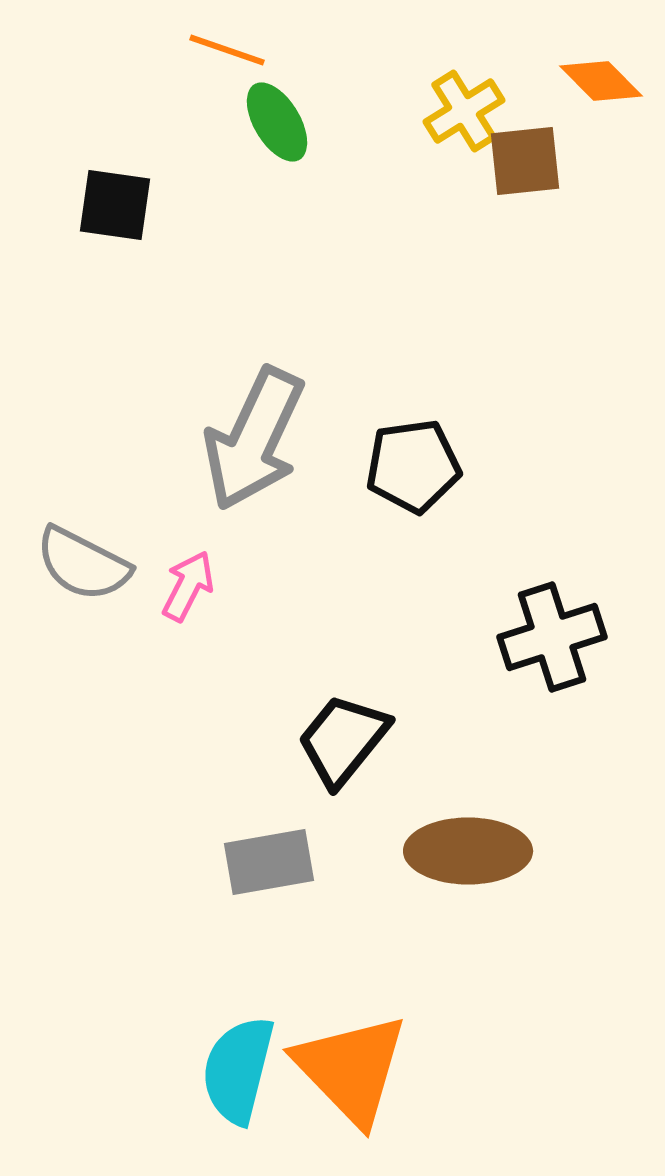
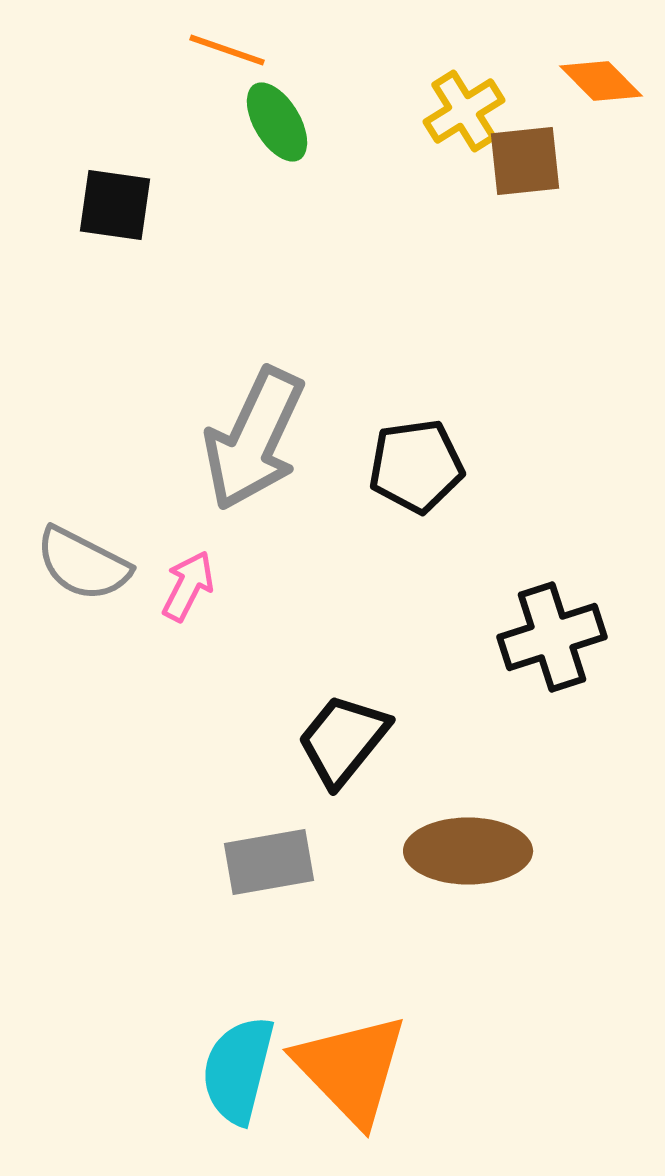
black pentagon: moved 3 px right
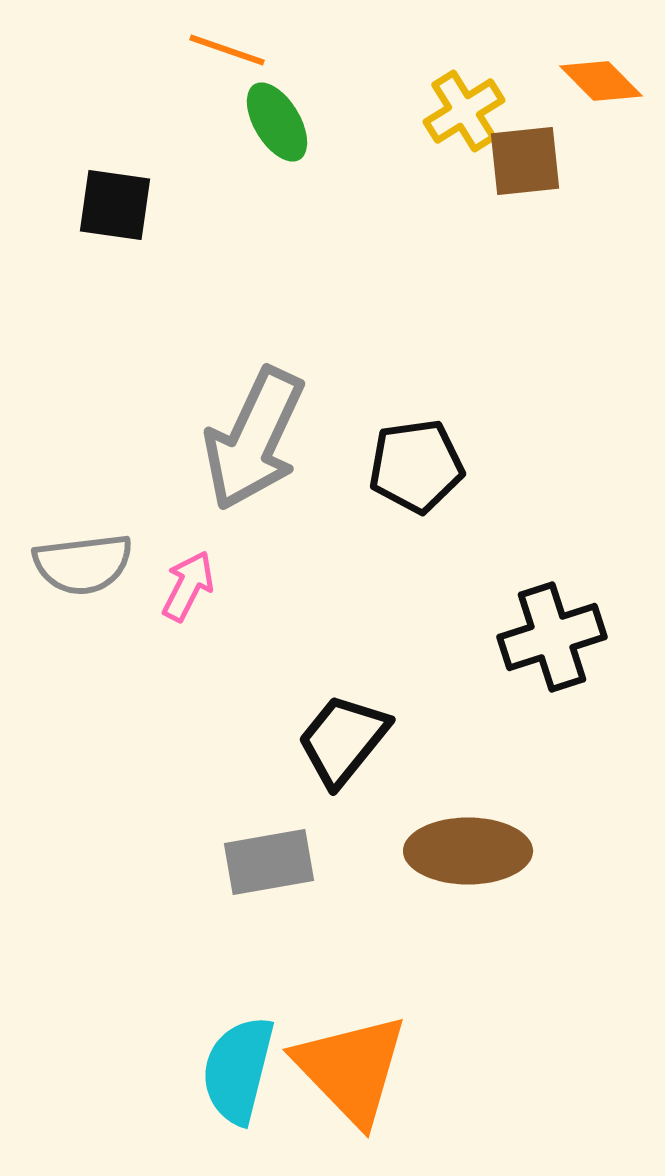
gray semicircle: rotated 34 degrees counterclockwise
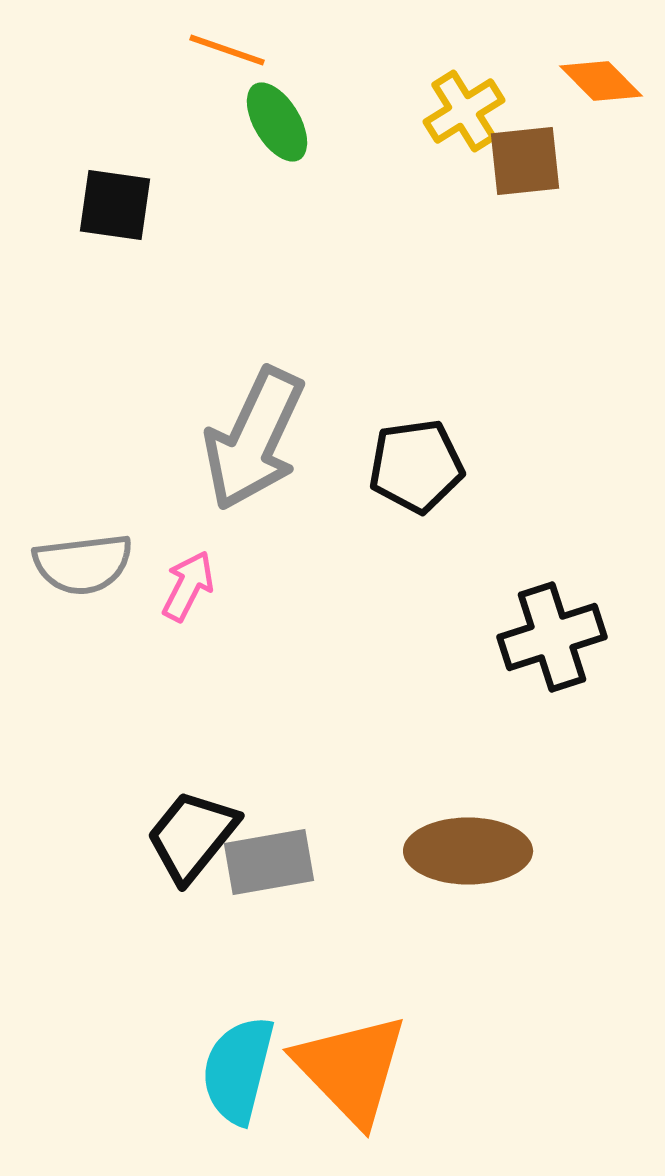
black trapezoid: moved 151 px left, 96 px down
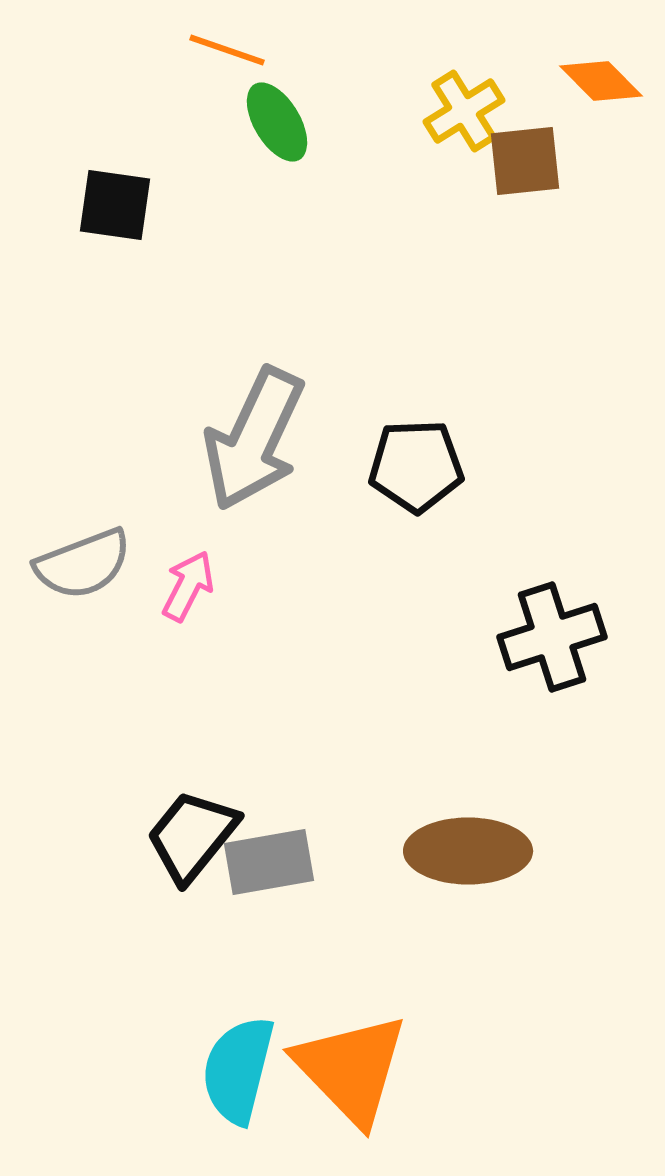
black pentagon: rotated 6 degrees clockwise
gray semicircle: rotated 14 degrees counterclockwise
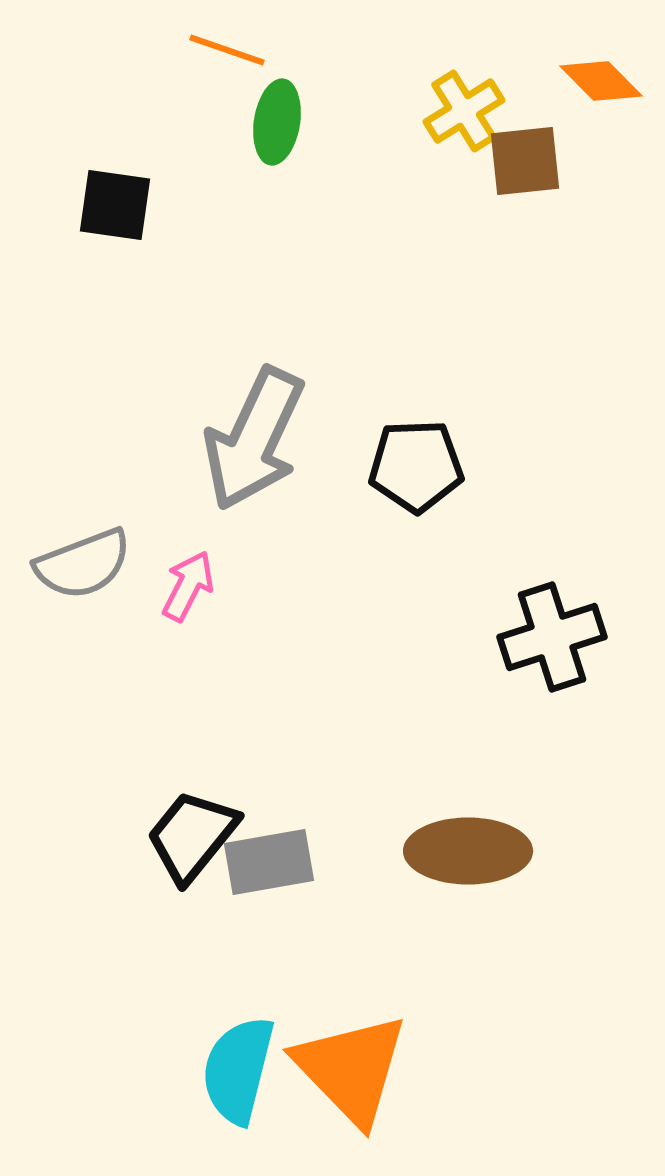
green ellipse: rotated 40 degrees clockwise
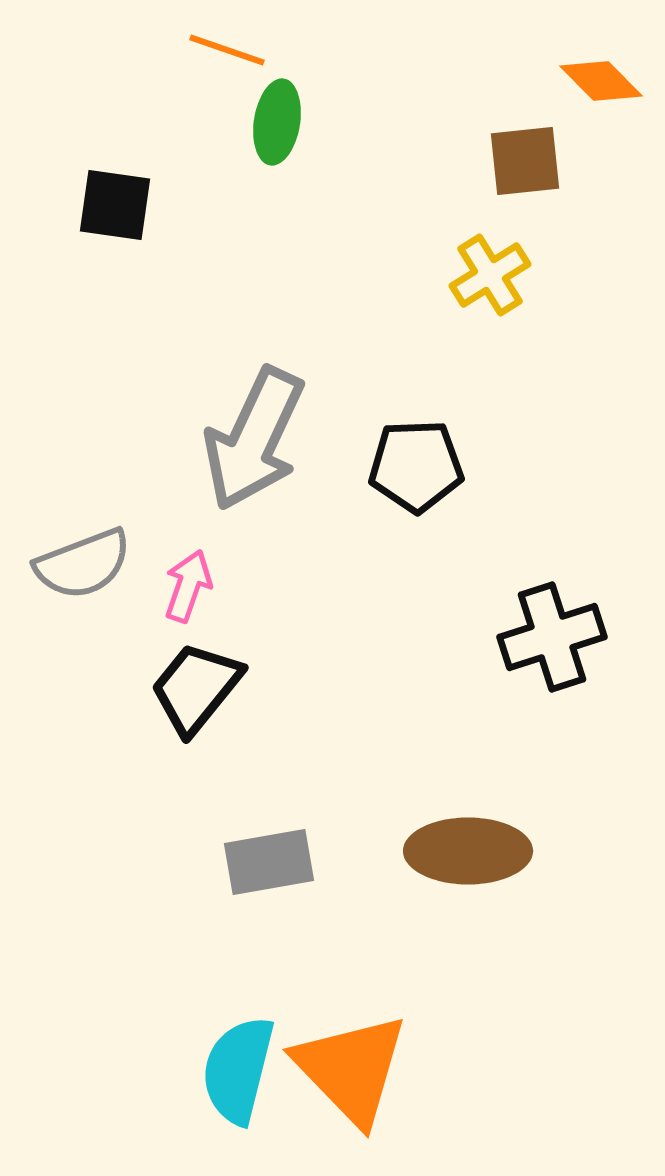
yellow cross: moved 26 px right, 164 px down
pink arrow: rotated 8 degrees counterclockwise
black trapezoid: moved 4 px right, 148 px up
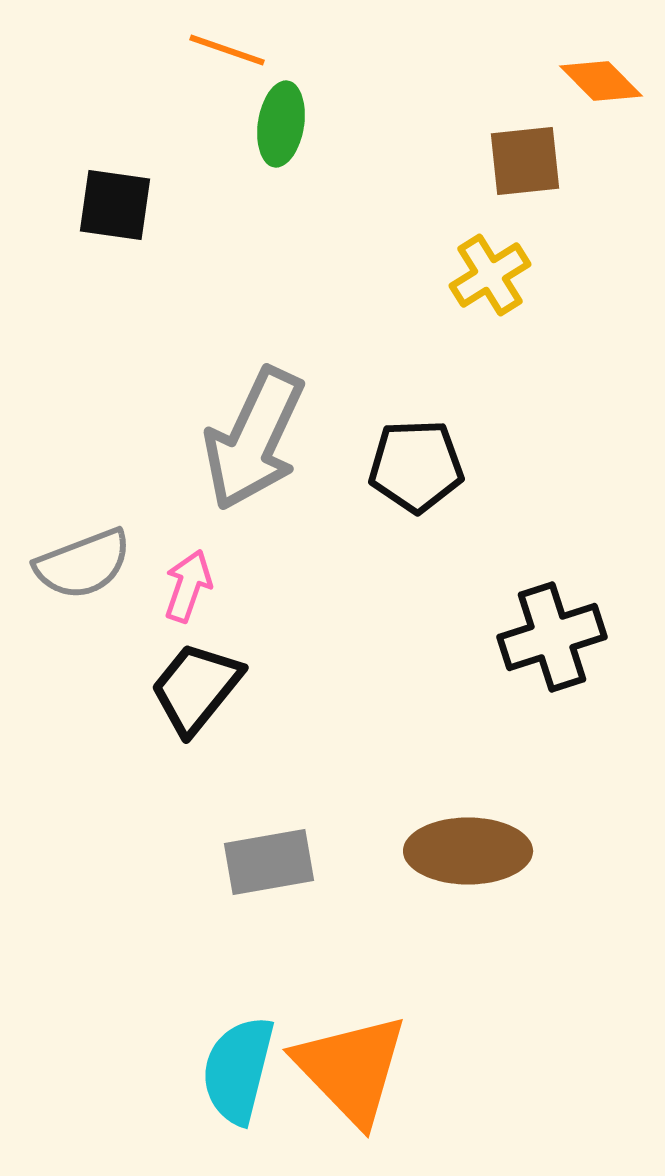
green ellipse: moved 4 px right, 2 px down
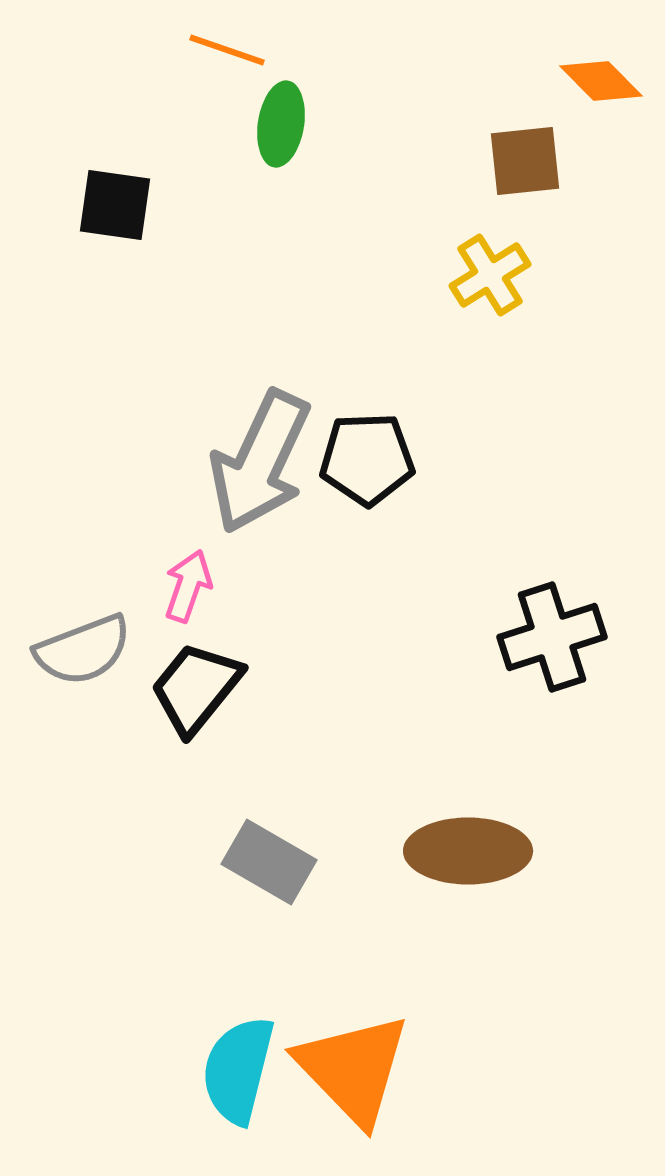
gray arrow: moved 6 px right, 23 px down
black pentagon: moved 49 px left, 7 px up
gray semicircle: moved 86 px down
gray rectangle: rotated 40 degrees clockwise
orange triangle: moved 2 px right
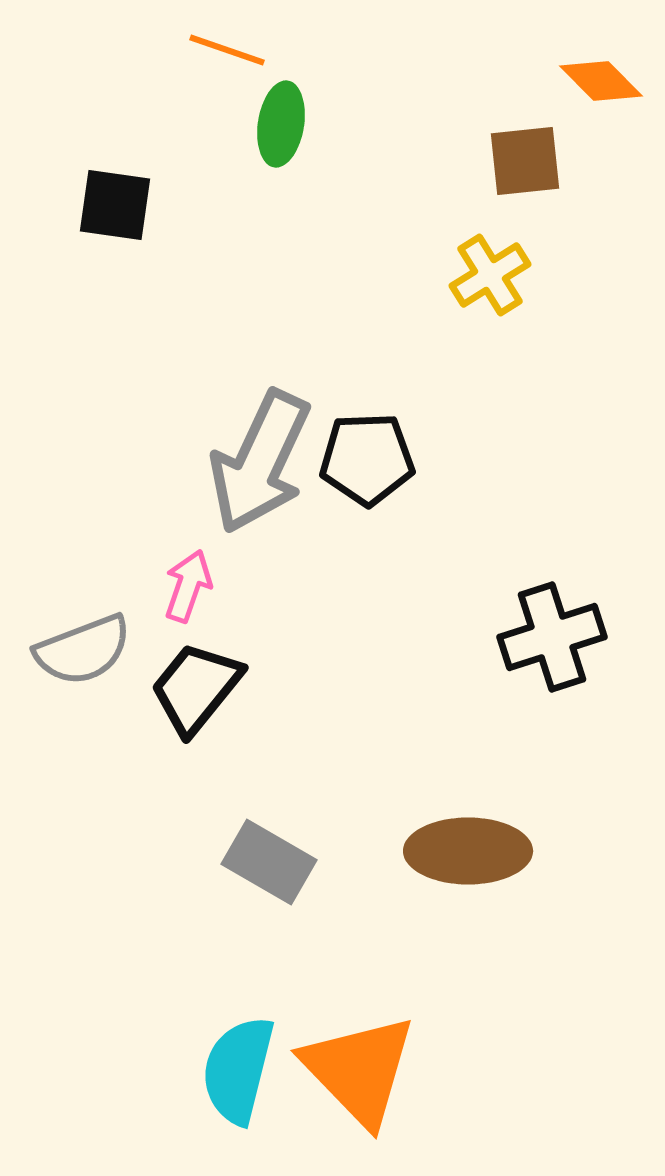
orange triangle: moved 6 px right, 1 px down
